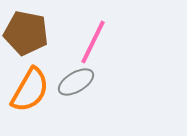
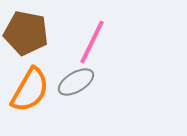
pink line: moved 1 px left
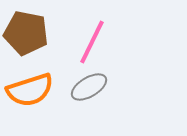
gray ellipse: moved 13 px right, 5 px down
orange semicircle: rotated 42 degrees clockwise
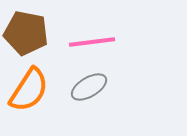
pink line: rotated 57 degrees clockwise
orange semicircle: moved 1 px left; rotated 39 degrees counterclockwise
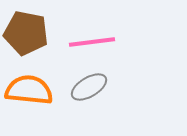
orange semicircle: rotated 117 degrees counterclockwise
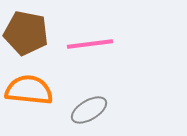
pink line: moved 2 px left, 2 px down
gray ellipse: moved 23 px down
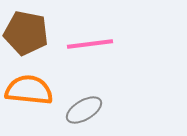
gray ellipse: moved 5 px left
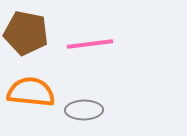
orange semicircle: moved 2 px right, 2 px down
gray ellipse: rotated 30 degrees clockwise
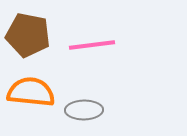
brown pentagon: moved 2 px right, 2 px down
pink line: moved 2 px right, 1 px down
